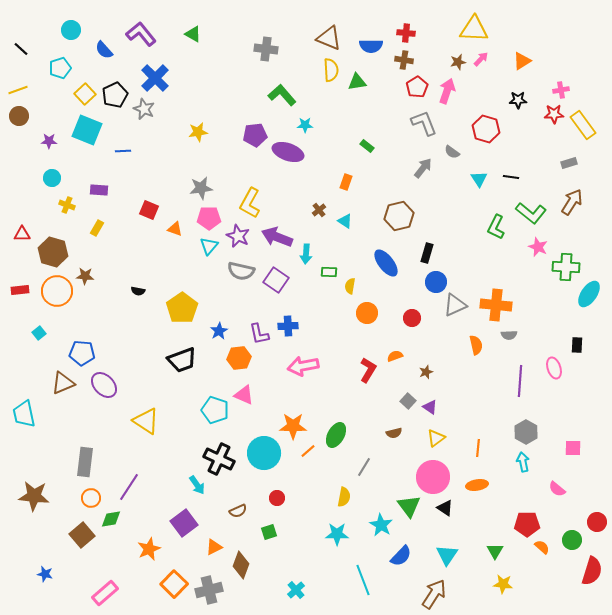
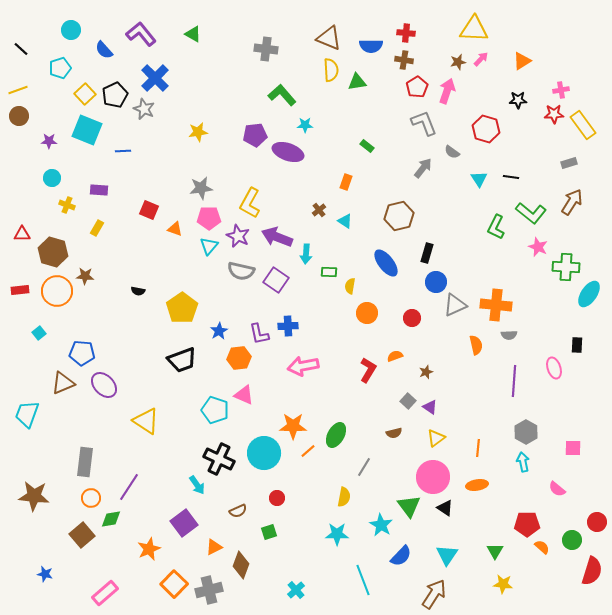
purple line at (520, 381): moved 6 px left
cyan trapezoid at (24, 414): moved 3 px right; rotated 32 degrees clockwise
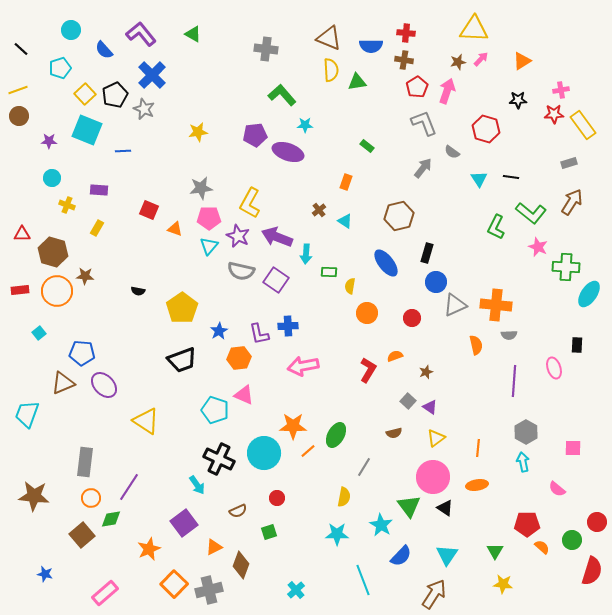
blue cross at (155, 78): moved 3 px left, 3 px up
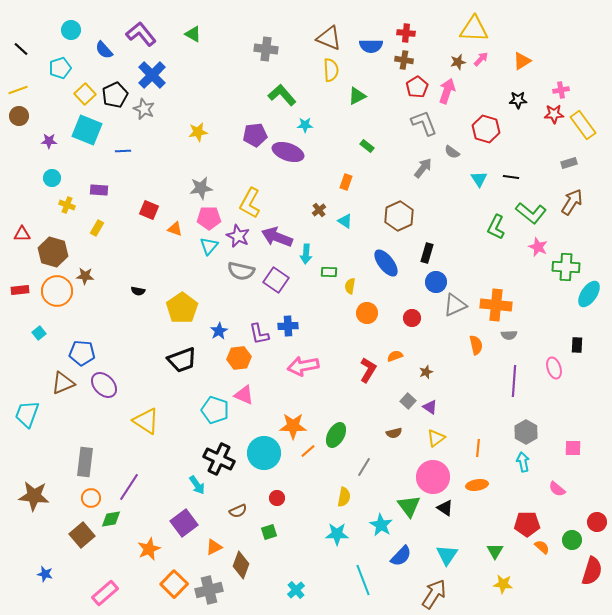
green triangle at (357, 82): moved 14 px down; rotated 18 degrees counterclockwise
brown hexagon at (399, 216): rotated 12 degrees counterclockwise
